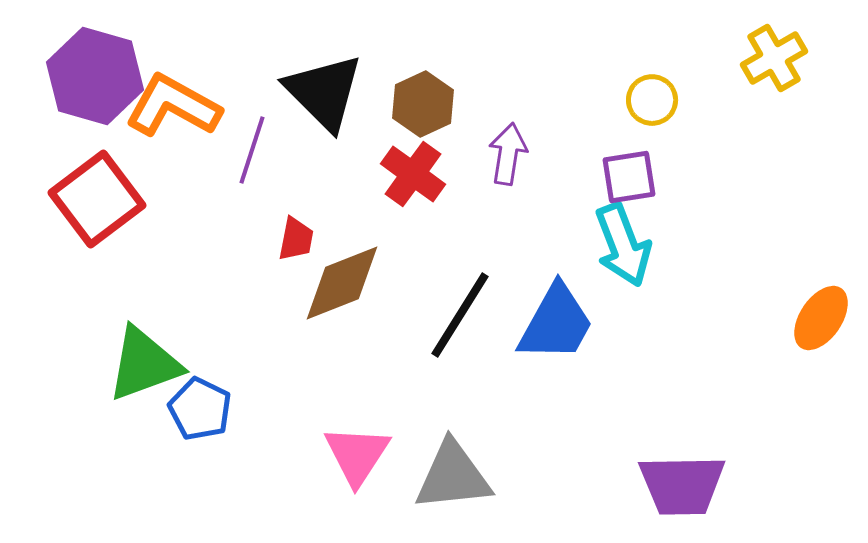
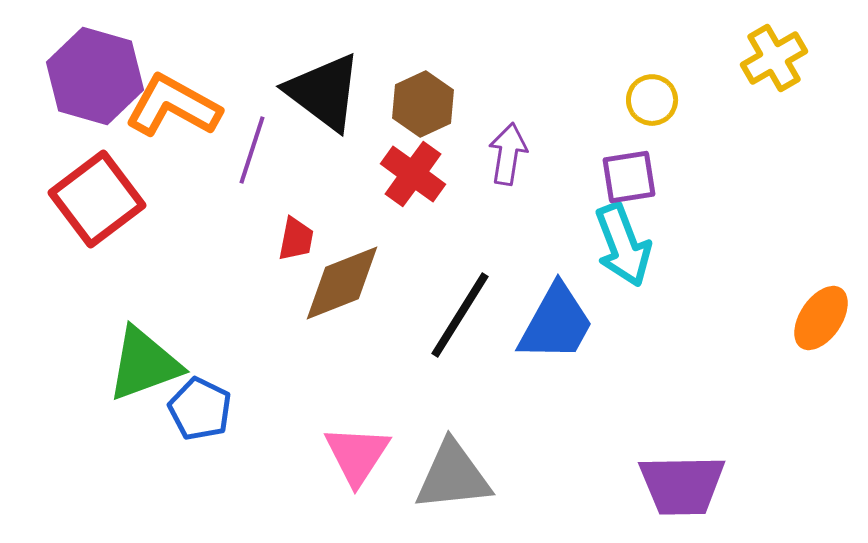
black triangle: rotated 8 degrees counterclockwise
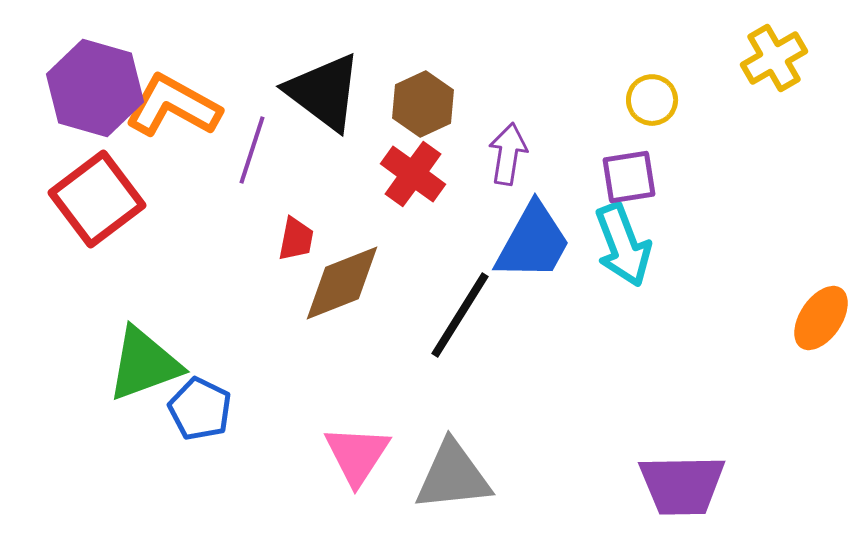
purple hexagon: moved 12 px down
blue trapezoid: moved 23 px left, 81 px up
